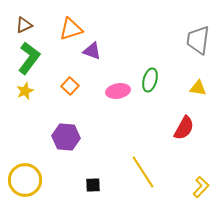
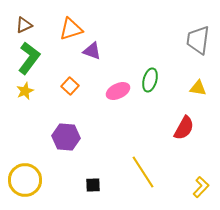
pink ellipse: rotated 15 degrees counterclockwise
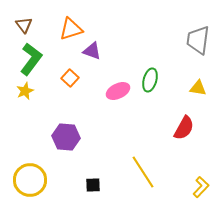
brown triangle: rotated 42 degrees counterclockwise
green L-shape: moved 2 px right, 1 px down
orange square: moved 8 px up
yellow circle: moved 5 px right
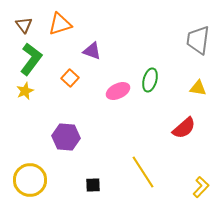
orange triangle: moved 11 px left, 5 px up
red semicircle: rotated 20 degrees clockwise
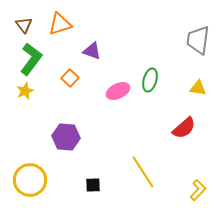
yellow L-shape: moved 3 px left, 3 px down
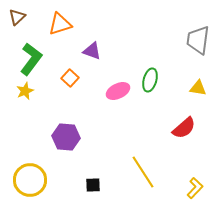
brown triangle: moved 7 px left, 8 px up; rotated 24 degrees clockwise
yellow L-shape: moved 3 px left, 2 px up
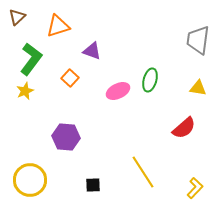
orange triangle: moved 2 px left, 2 px down
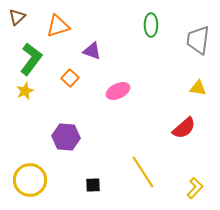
green ellipse: moved 1 px right, 55 px up; rotated 15 degrees counterclockwise
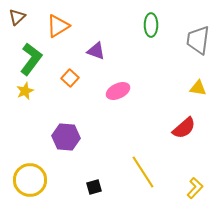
orange triangle: rotated 15 degrees counterclockwise
purple triangle: moved 4 px right
black square: moved 1 px right, 2 px down; rotated 14 degrees counterclockwise
